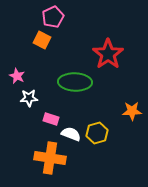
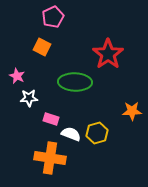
orange square: moved 7 px down
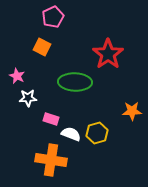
white star: moved 1 px left
orange cross: moved 1 px right, 2 px down
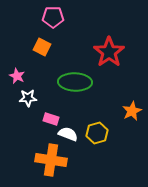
pink pentagon: rotated 25 degrees clockwise
red star: moved 1 px right, 2 px up
orange star: rotated 24 degrees counterclockwise
white semicircle: moved 3 px left
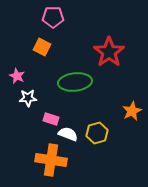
green ellipse: rotated 8 degrees counterclockwise
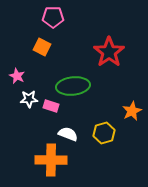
green ellipse: moved 2 px left, 4 px down
white star: moved 1 px right, 1 px down
pink rectangle: moved 13 px up
yellow hexagon: moved 7 px right
orange cross: rotated 8 degrees counterclockwise
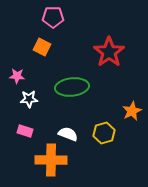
pink star: rotated 21 degrees counterclockwise
green ellipse: moved 1 px left, 1 px down
pink rectangle: moved 26 px left, 25 px down
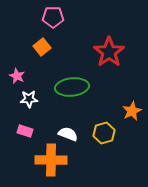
orange square: rotated 24 degrees clockwise
pink star: rotated 21 degrees clockwise
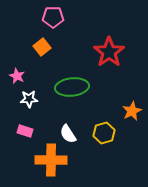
white semicircle: rotated 144 degrees counterclockwise
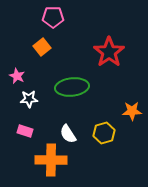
orange star: rotated 24 degrees clockwise
